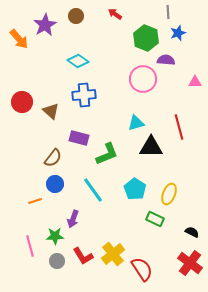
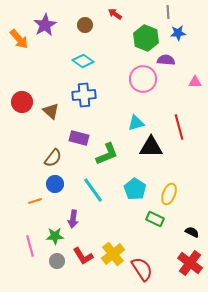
brown circle: moved 9 px right, 9 px down
blue star: rotated 14 degrees clockwise
cyan diamond: moved 5 px right
purple arrow: rotated 12 degrees counterclockwise
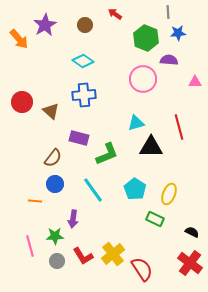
purple semicircle: moved 3 px right
orange line: rotated 24 degrees clockwise
